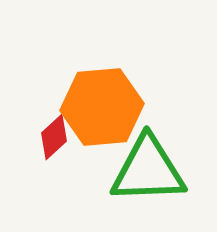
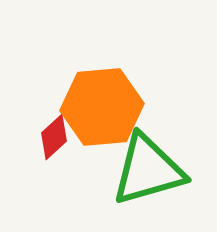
green triangle: rotated 14 degrees counterclockwise
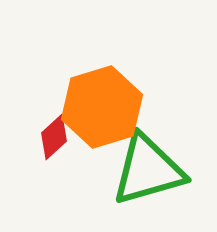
orange hexagon: rotated 12 degrees counterclockwise
